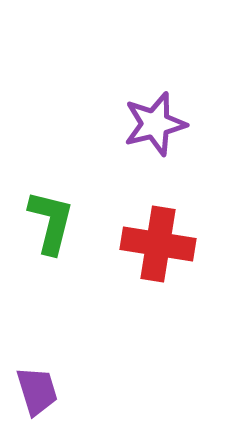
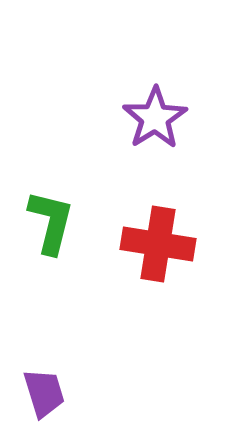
purple star: moved 6 px up; rotated 18 degrees counterclockwise
purple trapezoid: moved 7 px right, 2 px down
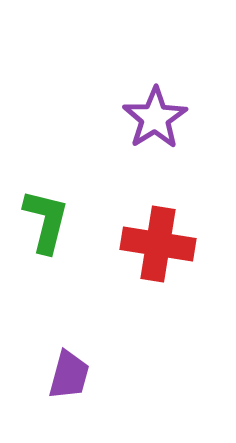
green L-shape: moved 5 px left, 1 px up
purple trapezoid: moved 25 px right, 18 px up; rotated 32 degrees clockwise
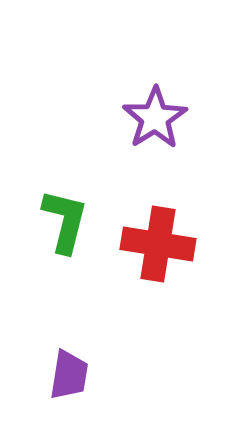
green L-shape: moved 19 px right
purple trapezoid: rotated 6 degrees counterclockwise
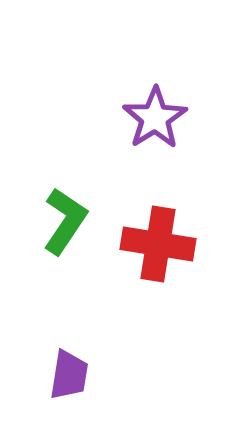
green L-shape: rotated 20 degrees clockwise
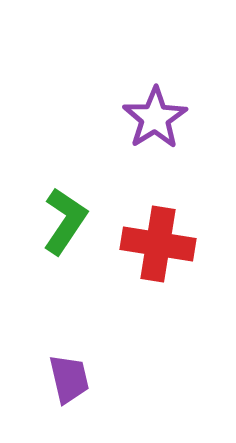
purple trapezoid: moved 4 px down; rotated 22 degrees counterclockwise
